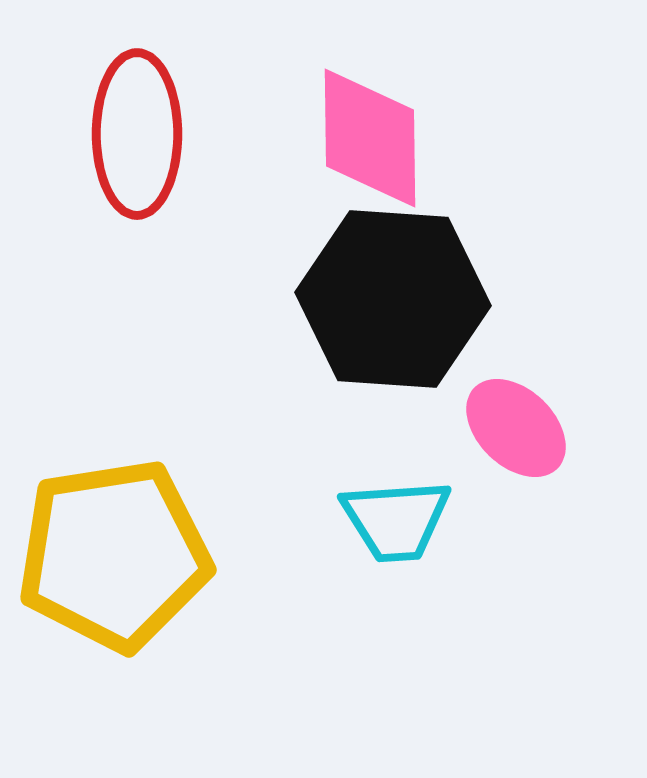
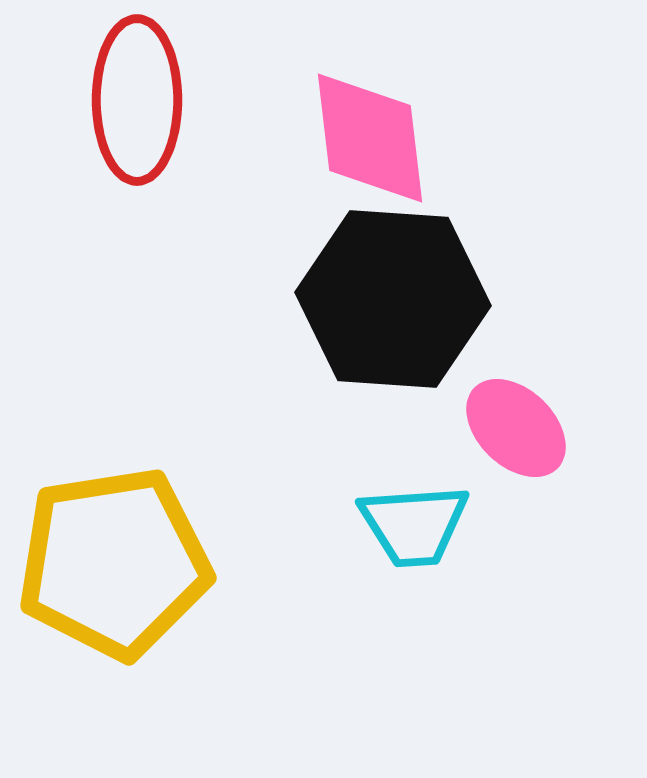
red ellipse: moved 34 px up
pink diamond: rotated 6 degrees counterclockwise
cyan trapezoid: moved 18 px right, 5 px down
yellow pentagon: moved 8 px down
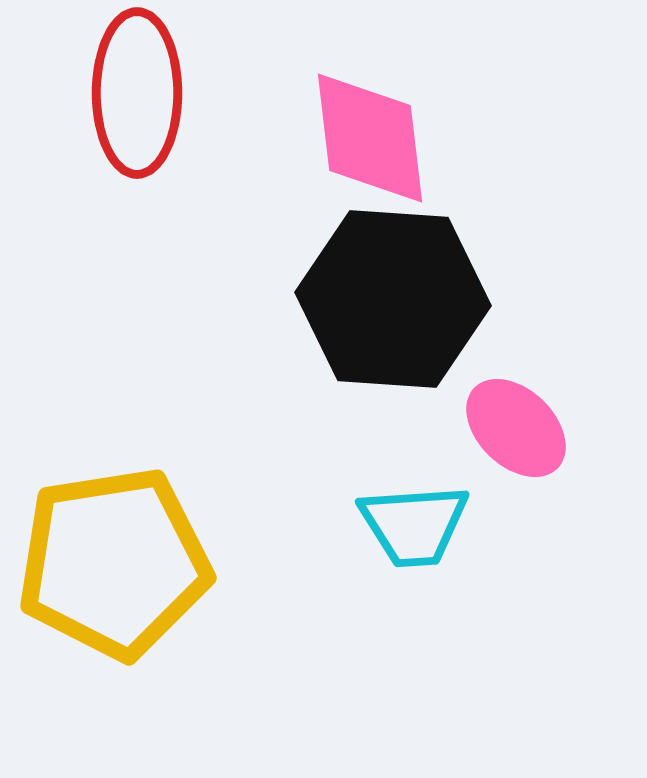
red ellipse: moved 7 px up
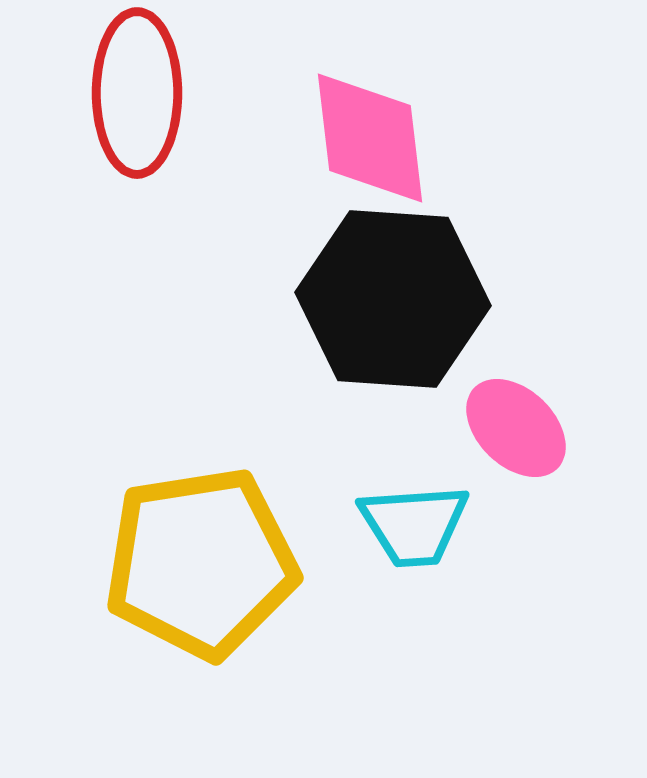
yellow pentagon: moved 87 px right
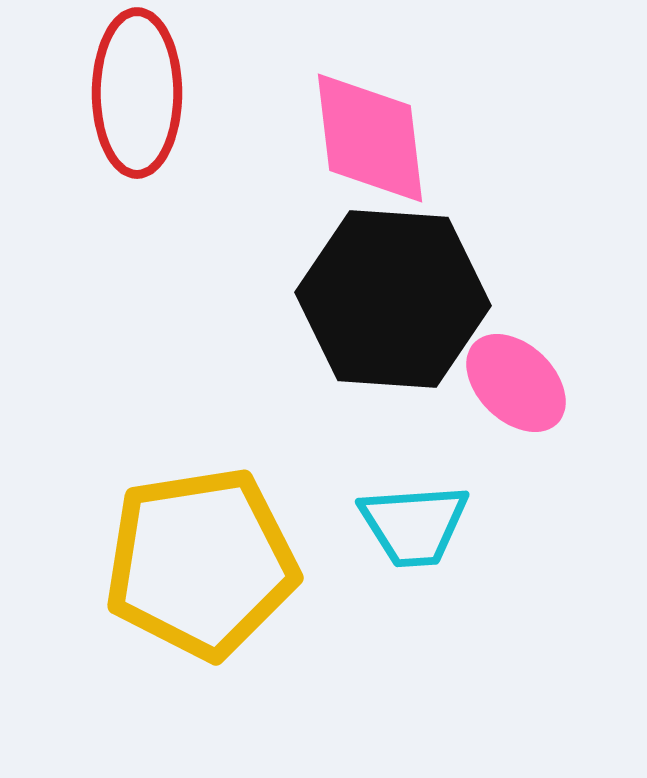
pink ellipse: moved 45 px up
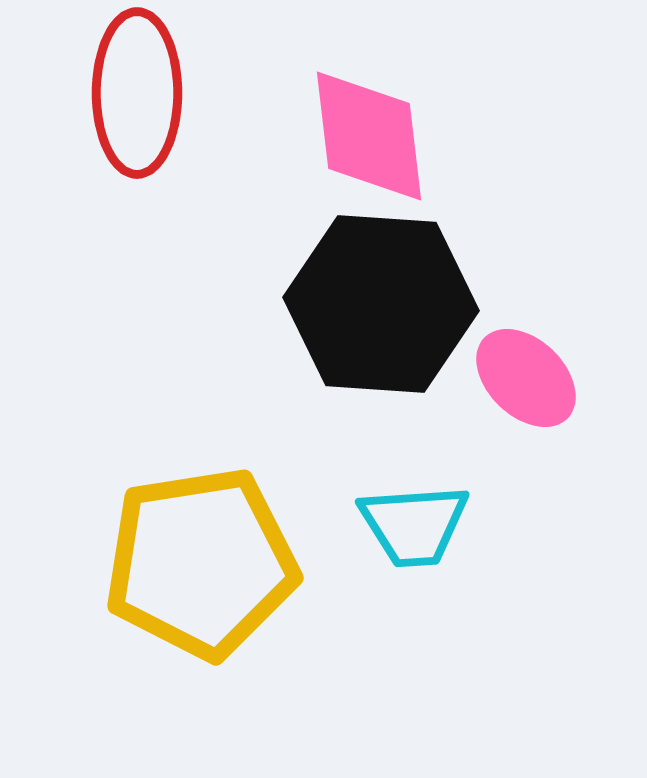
pink diamond: moved 1 px left, 2 px up
black hexagon: moved 12 px left, 5 px down
pink ellipse: moved 10 px right, 5 px up
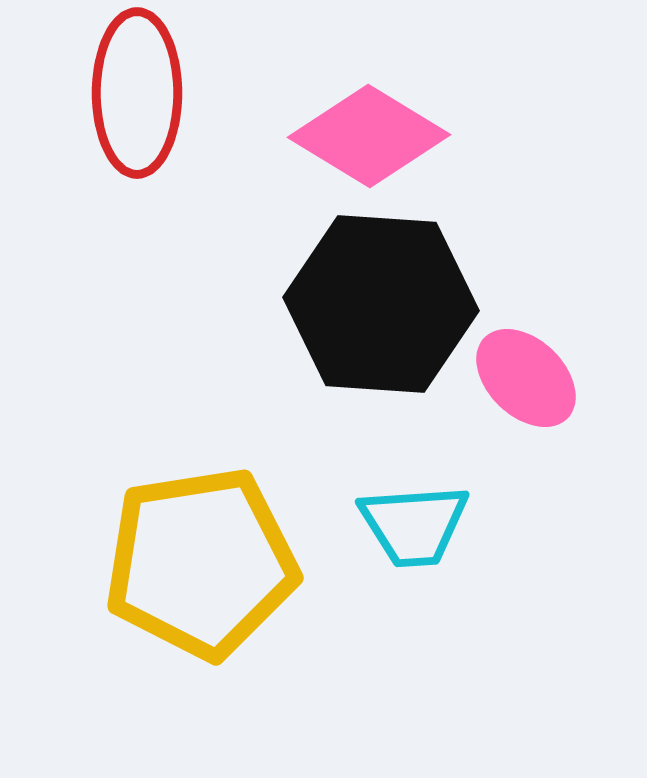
pink diamond: rotated 52 degrees counterclockwise
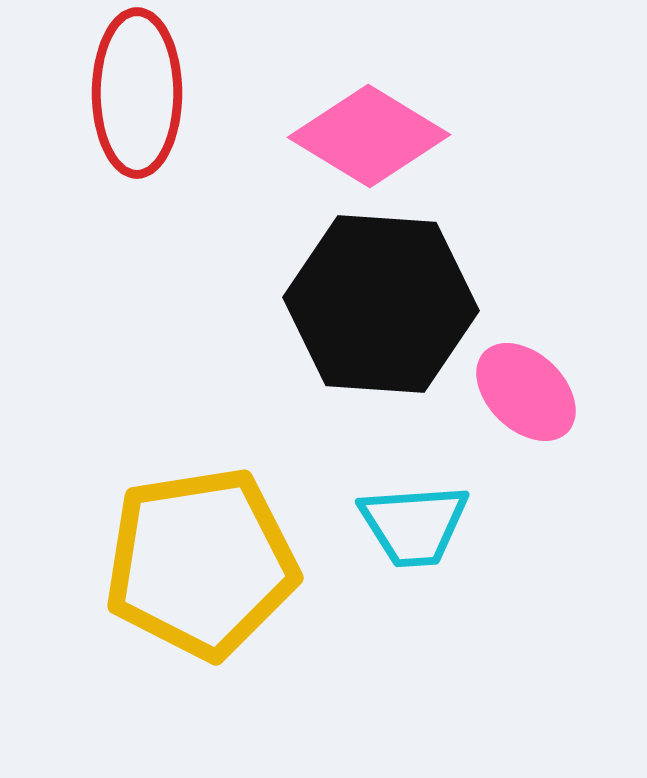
pink ellipse: moved 14 px down
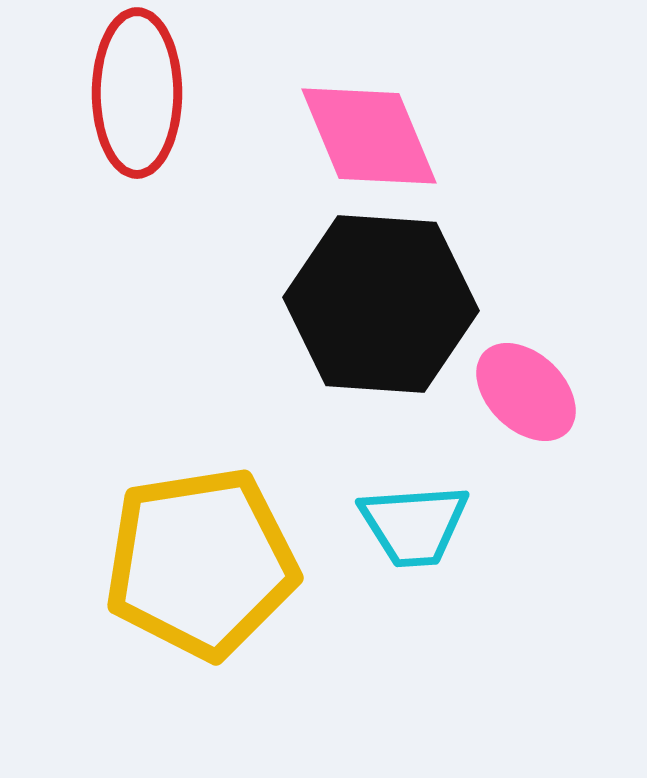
pink diamond: rotated 36 degrees clockwise
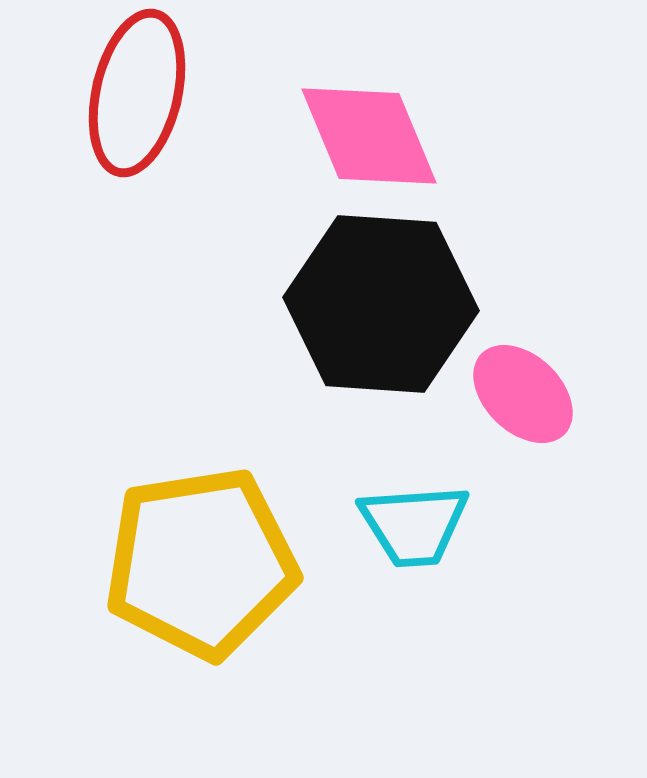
red ellipse: rotated 13 degrees clockwise
pink ellipse: moved 3 px left, 2 px down
